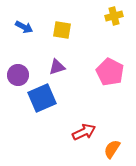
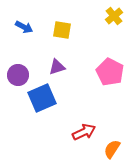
yellow cross: rotated 24 degrees counterclockwise
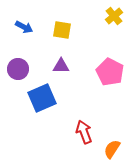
purple triangle: moved 4 px right, 1 px up; rotated 18 degrees clockwise
purple circle: moved 6 px up
red arrow: rotated 85 degrees counterclockwise
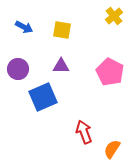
blue square: moved 1 px right, 1 px up
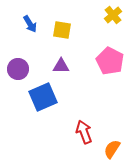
yellow cross: moved 1 px left, 1 px up
blue arrow: moved 6 px right, 3 px up; rotated 30 degrees clockwise
pink pentagon: moved 11 px up
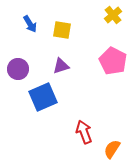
pink pentagon: moved 3 px right
purple triangle: rotated 18 degrees counterclockwise
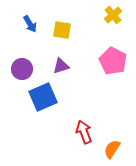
purple circle: moved 4 px right
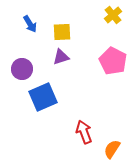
yellow square: moved 2 px down; rotated 12 degrees counterclockwise
purple triangle: moved 9 px up
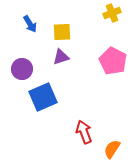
yellow cross: moved 1 px left, 2 px up; rotated 18 degrees clockwise
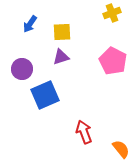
blue arrow: rotated 66 degrees clockwise
blue square: moved 2 px right, 2 px up
orange semicircle: moved 9 px right; rotated 108 degrees clockwise
